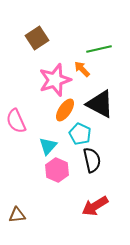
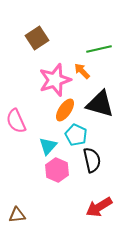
orange arrow: moved 2 px down
black triangle: rotated 12 degrees counterclockwise
cyan pentagon: moved 4 px left, 1 px down
red arrow: moved 4 px right, 1 px down
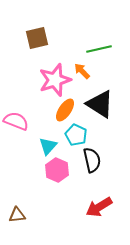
brown square: rotated 20 degrees clockwise
black triangle: rotated 16 degrees clockwise
pink semicircle: rotated 135 degrees clockwise
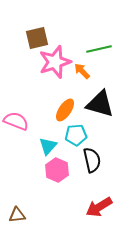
pink star: moved 18 px up
black triangle: rotated 16 degrees counterclockwise
cyan pentagon: rotated 30 degrees counterclockwise
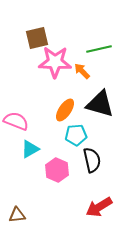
pink star: rotated 20 degrees clockwise
cyan triangle: moved 18 px left, 3 px down; rotated 18 degrees clockwise
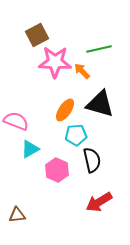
brown square: moved 3 px up; rotated 15 degrees counterclockwise
red arrow: moved 5 px up
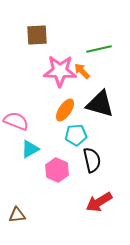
brown square: rotated 25 degrees clockwise
pink star: moved 5 px right, 9 px down
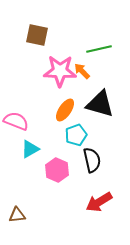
brown square: rotated 15 degrees clockwise
cyan pentagon: rotated 15 degrees counterclockwise
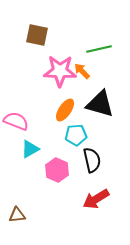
cyan pentagon: rotated 15 degrees clockwise
red arrow: moved 3 px left, 3 px up
